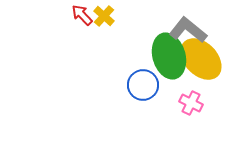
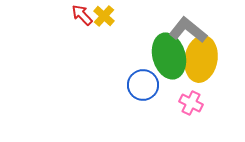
yellow ellipse: rotated 54 degrees clockwise
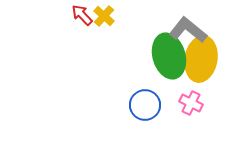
blue circle: moved 2 px right, 20 px down
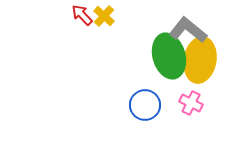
yellow ellipse: moved 1 px left, 1 px down
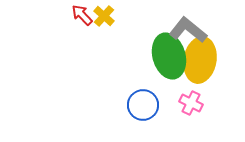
blue circle: moved 2 px left
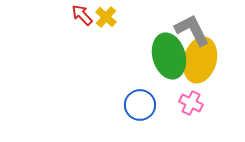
yellow cross: moved 2 px right, 1 px down
gray L-shape: moved 4 px right; rotated 24 degrees clockwise
yellow ellipse: rotated 6 degrees clockwise
blue circle: moved 3 px left
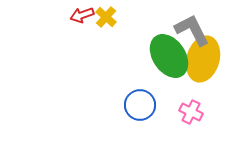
red arrow: rotated 65 degrees counterclockwise
green ellipse: rotated 18 degrees counterclockwise
yellow ellipse: moved 3 px right, 1 px up
pink cross: moved 9 px down
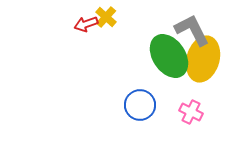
red arrow: moved 4 px right, 9 px down
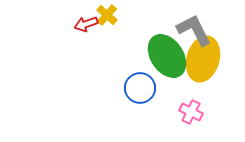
yellow cross: moved 1 px right, 2 px up
gray L-shape: moved 2 px right
green ellipse: moved 2 px left
blue circle: moved 17 px up
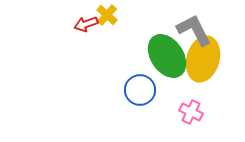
blue circle: moved 2 px down
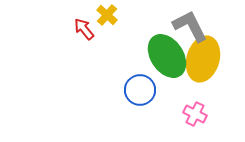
red arrow: moved 2 px left, 5 px down; rotated 70 degrees clockwise
gray L-shape: moved 4 px left, 4 px up
pink cross: moved 4 px right, 2 px down
